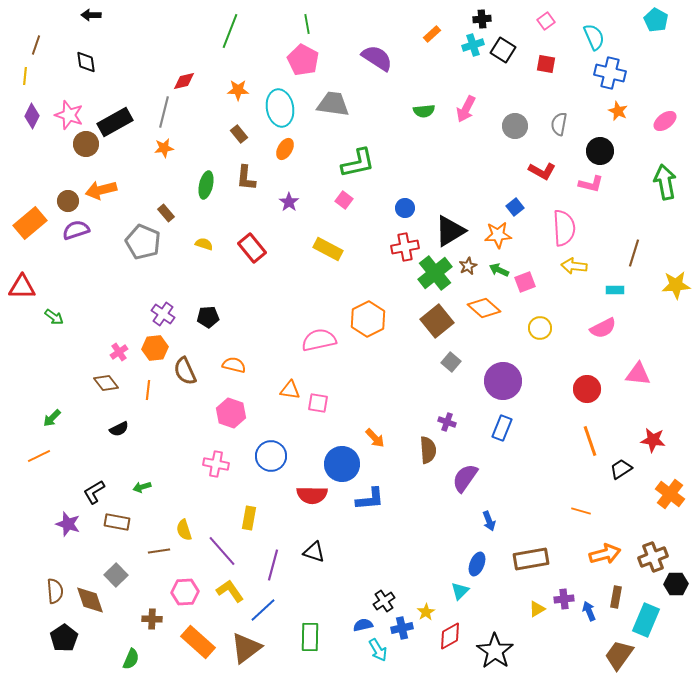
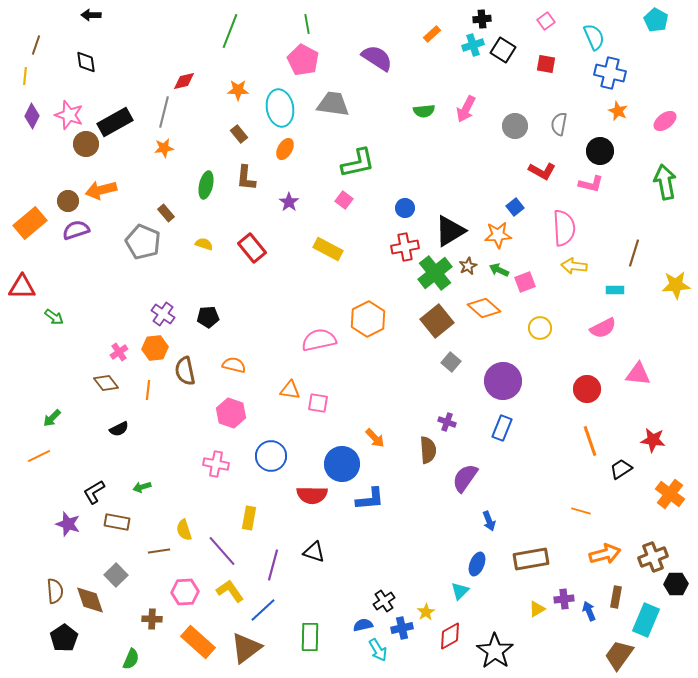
brown semicircle at (185, 371): rotated 12 degrees clockwise
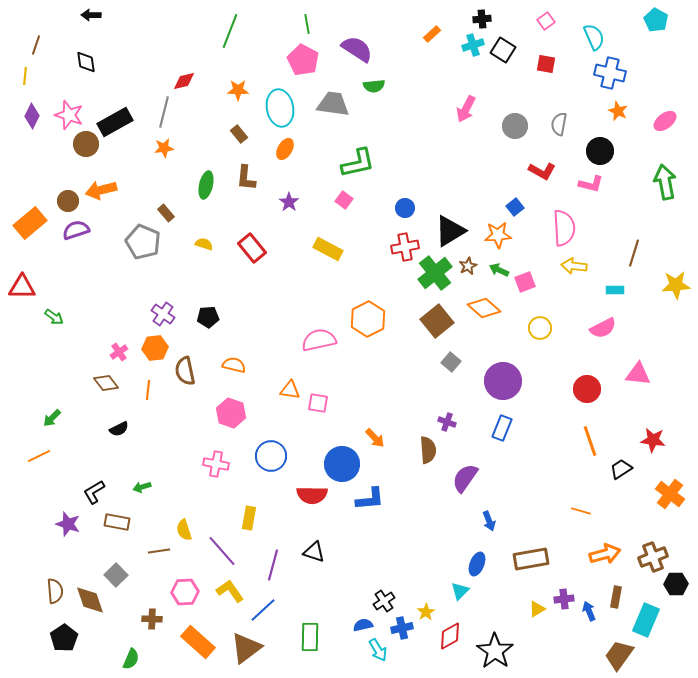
purple semicircle at (377, 58): moved 20 px left, 9 px up
green semicircle at (424, 111): moved 50 px left, 25 px up
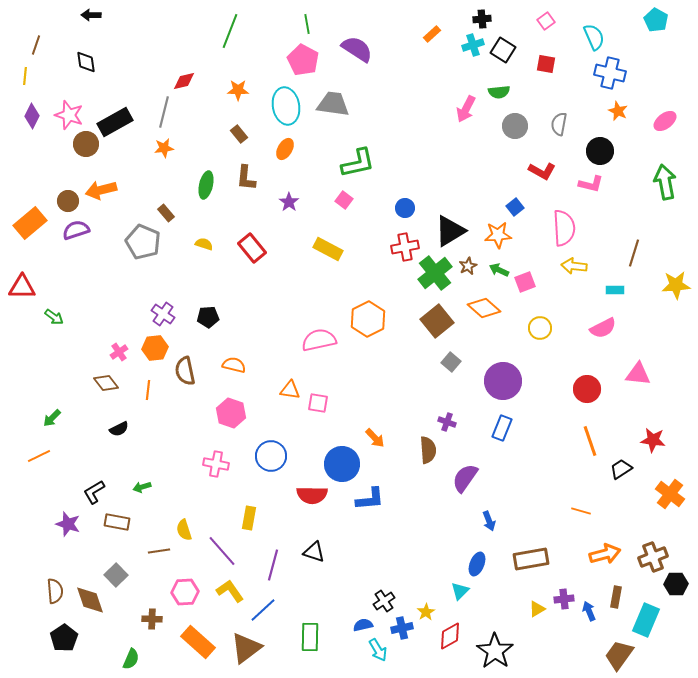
green semicircle at (374, 86): moved 125 px right, 6 px down
cyan ellipse at (280, 108): moved 6 px right, 2 px up
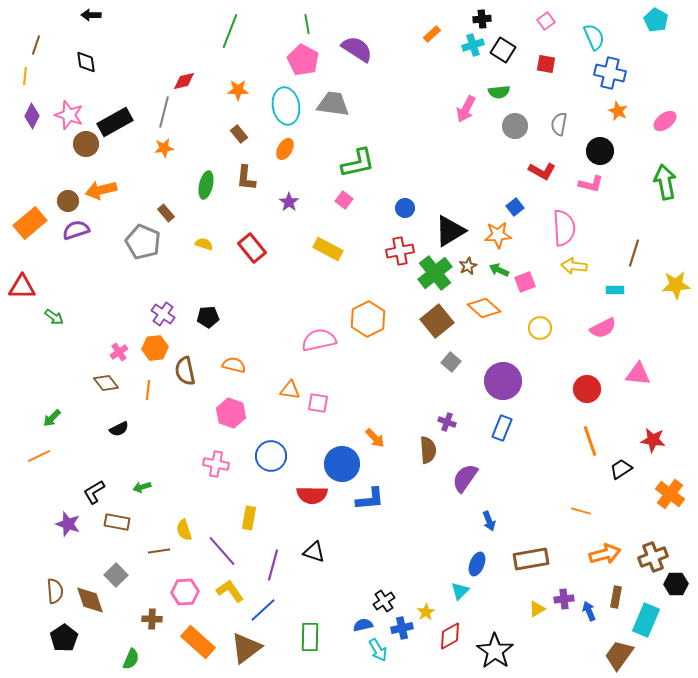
red cross at (405, 247): moved 5 px left, 4 px down
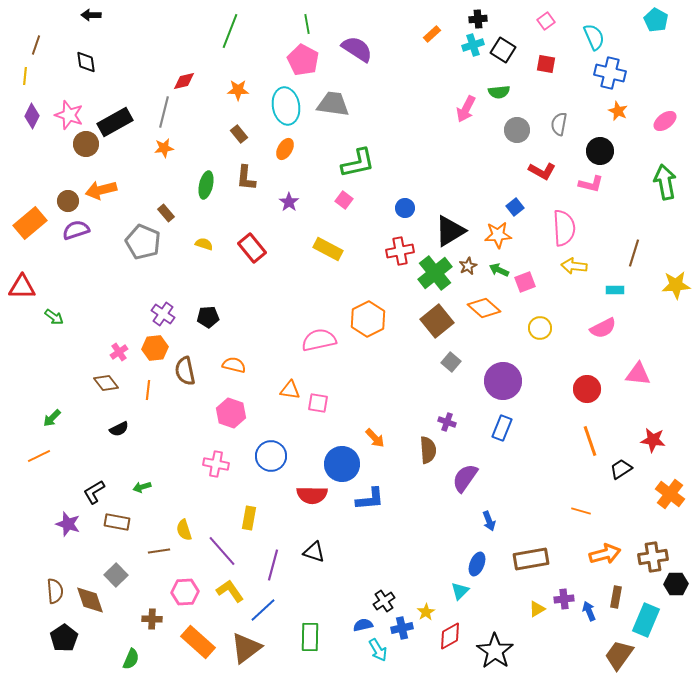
black cross at (482, 19): moved 4 px left
gray circle at (515, 126): moved 2 px right, 4 px down
brown cross at (653, 557): rotated 12 degrees clockwise
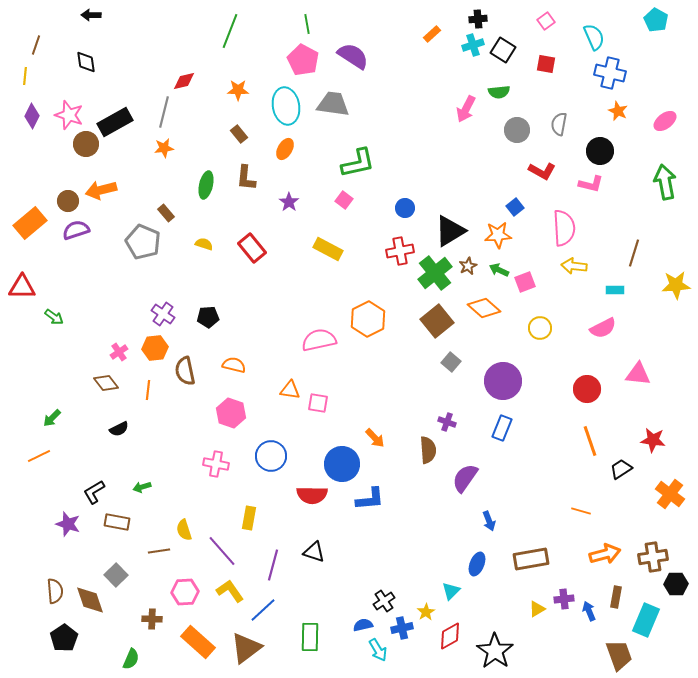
purple semicircle at (357, 49): moved 4 px left, 7 px down
cyan triangle at (460, 591): moved 9 px left
brown trapezoid at (619, 655): rotated 124 degrees clockwise
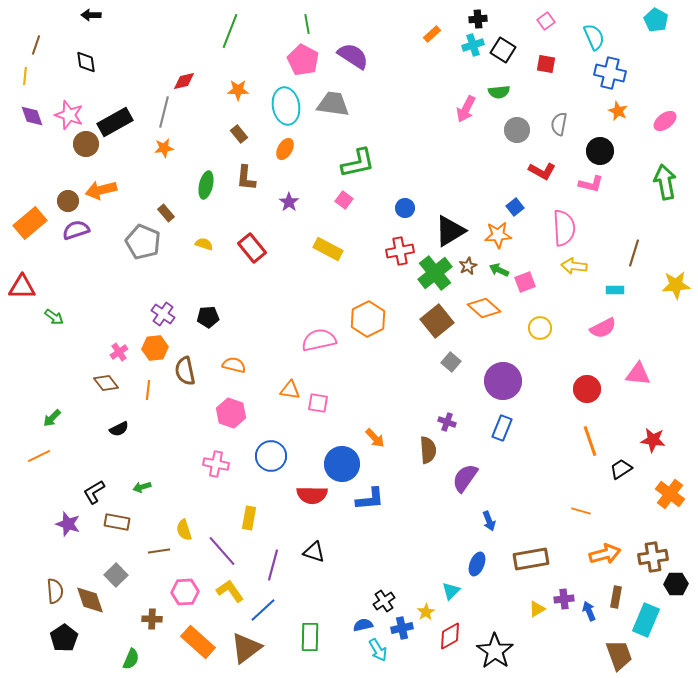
purple diamond at (32, 116): rotated 45 degrees counterclockwise
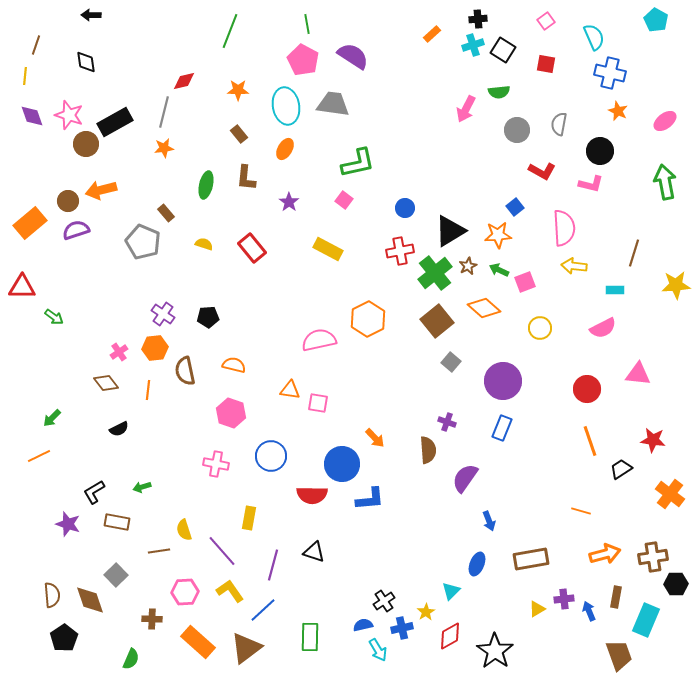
brown semicircle at (55, 591): moved 3 px left, 4 px down
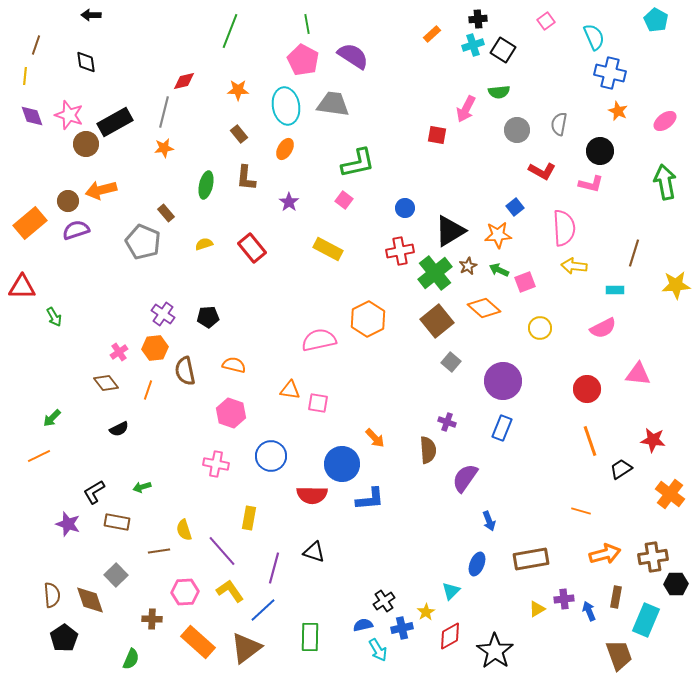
red square at (546, 64): moved 109 px left, 71 px down
yellow semicircle at (204, 244): rotated 36 degrees counterclockwise
green arrow at (54, 317): rotated 24 degrees clockwise
orange line at (148, 390): rotated 12 degrees clockwise
purple line at (273, 565): moved 1 px right, 3 px down
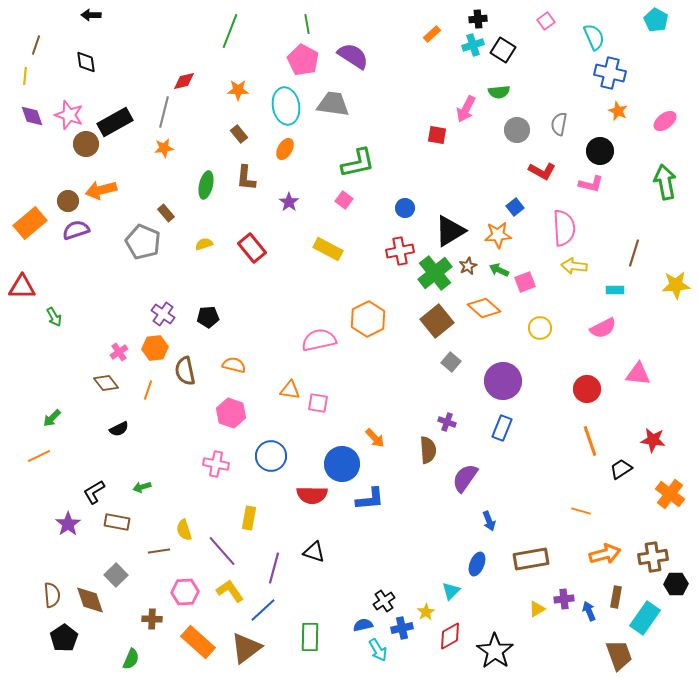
purple star at (68, 524): rotated 20 degrees clockwise
cyan rectangle at (646, 620): moved 1 px left, 2 px up; rotated 12 degrees clockwise
